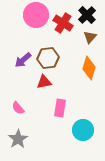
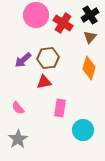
black cross: moved 3 px right; rotated 12 degrees clockwise
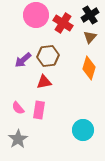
brown hexagon: moved 2 px up
pink rectangle: moved 21 px left, 2 px down
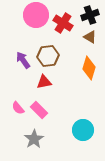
black cross: rotated 12 degrees clockwise
brown triangle: rotated 40 degrees counterclockwise
purple arrow: rotated 96 degrees clockwise
pink rectangle: rotated 54 degrees counterclockwise
gray star: moved 16 px right
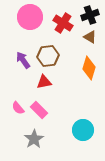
pink circle: moved 6 px left, 2 px down
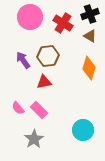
black cross: moved 1 px up
brown triangle: moved 1 px up
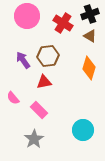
pink circle: moved 3 px left, 1 px up
pink semicircle: moved 5 px left, 10 px up
